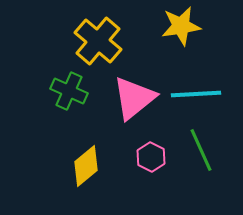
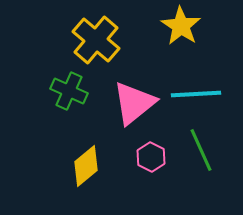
yellow star: rotated 30 degrees counterclockwise
yellow cross: moved 2 px left, 1 px up
pink triangle: moved 5 px down
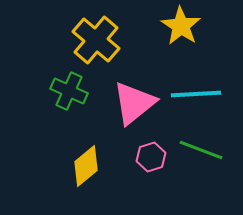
green line: rotated 45 degrees counterclockwise
pink hexagon: rotated 16 degrees clockwise
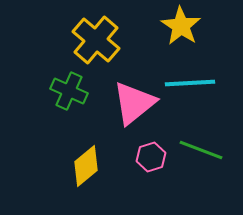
cyan line: moved 6 px left, 11 px up
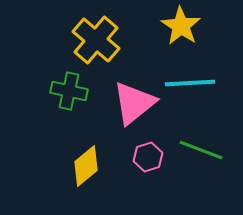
green cross: rotated 12 degrees counterclockwise
pink hexagon: moved 3 px left
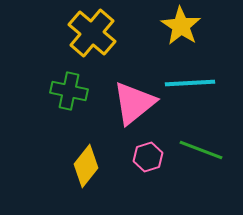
yellow cross: moved 4 px left, 7 px up
yellow diamond: rotated 12 degrees counterclockwise
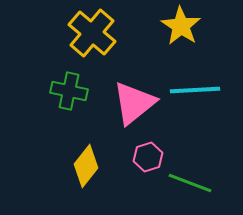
cyan line: moved 5 px right, 7 px down
green line: moved 11 px left, 33 px down
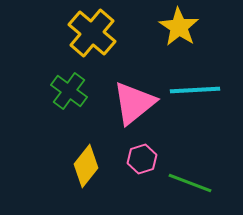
yellow star: moved 2 px left, 1 px down
green cross: rotated 24 degrees clockwise
pink hexagon: moved 6 px left, 2 px down
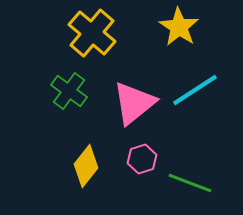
cyan line: rotated 30 degrees counterclockwise
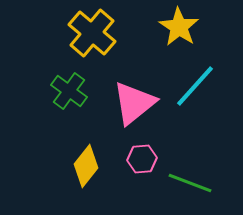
cyan line: moved 4 px up; rotated 15 degrees counterclockwise
pink hexagon: rotated 12 degrees clockwise
